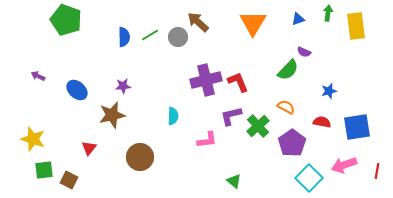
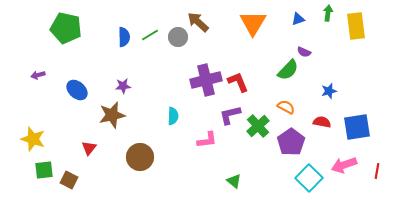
green pentagon: moved 8 px down; rotated 8 degrees counterclockwise
purple arrow: moved 1 px up; rotated 40 degrees counterclockwise
purple L-shape: moved 1 px left, 1 px up
purple pentagon: moved 1 px left, 1 px up
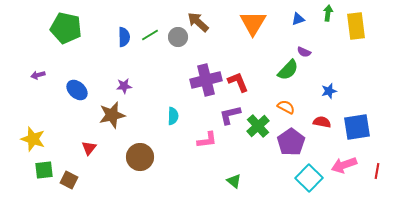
purple star: moved 1 px right
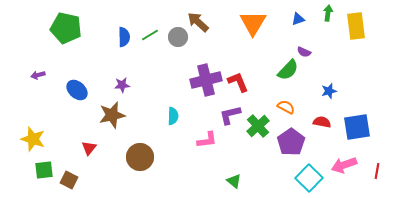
purple star: moved 2 px left, 1 px up
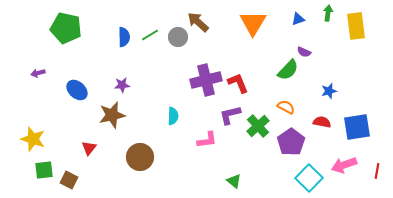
purple arrow: moved 2 px up
red L-shape: moved 1 px down
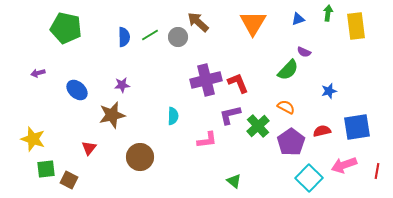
red semicircle: moved 9 px down; rotated 24 degrees counterclockwise
green square: moved 2 px right, 1 px up
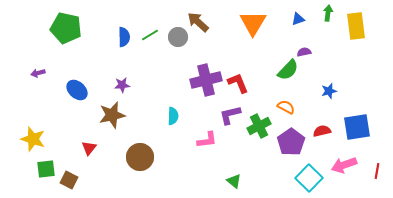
purple semicircle: rotated 144 degrees clockwise
green cross: moved 1 px right; rotated 15 degrees clockwise
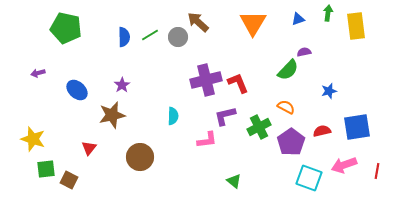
purple star: rotated 28 degrees counterclockwise
purple L-shape: moved 5 px left, 1 px down
green cross: moved 1 px down
cyan square: rotated 24 degrees counterclockwise
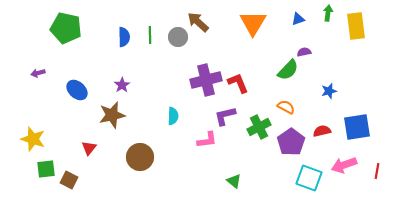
green line: rotated 60 degrees counterclockwise
